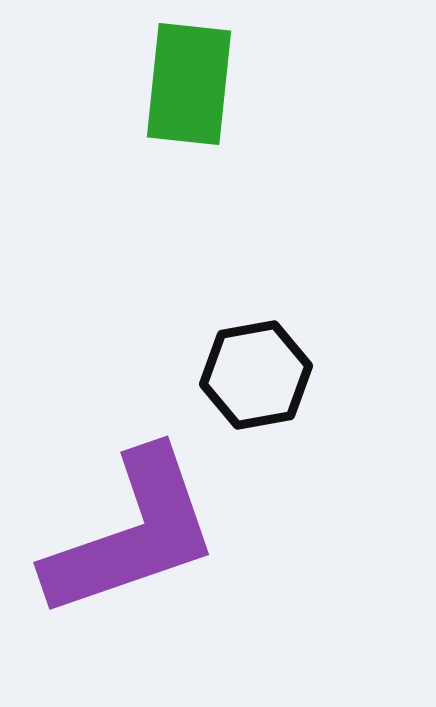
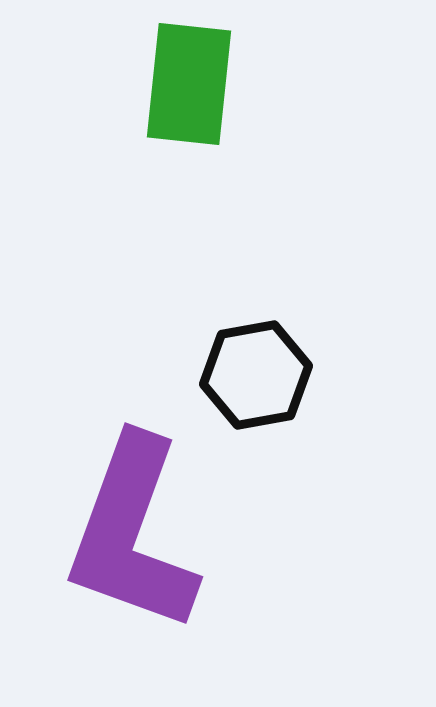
purple L-shape: rotated 129 degrees clockwise
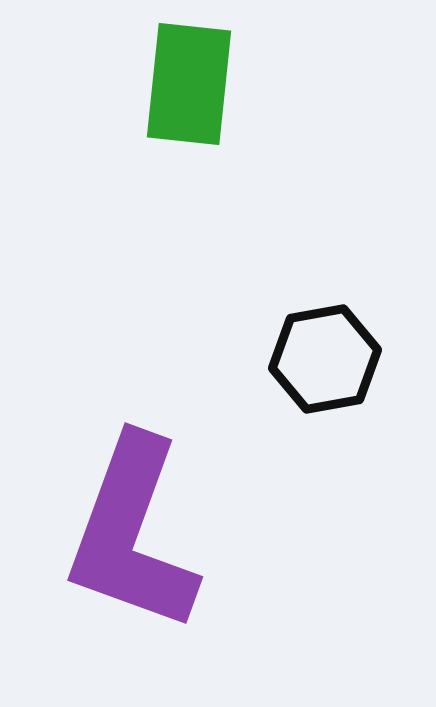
black hexagon: moved 69 px right, 16 px up
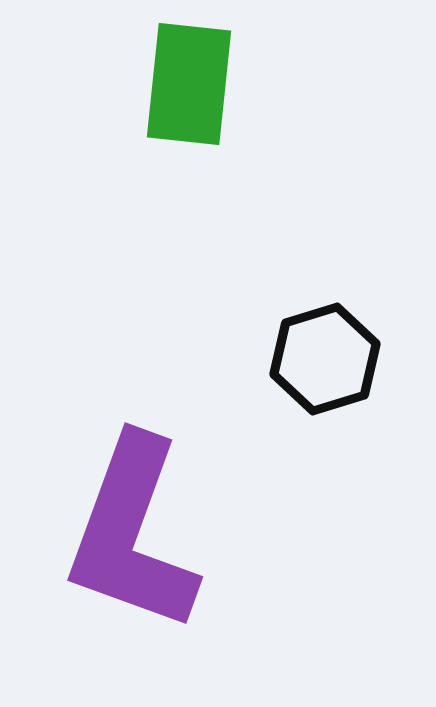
black hexagon: rotated 7 degrees counterclockwise
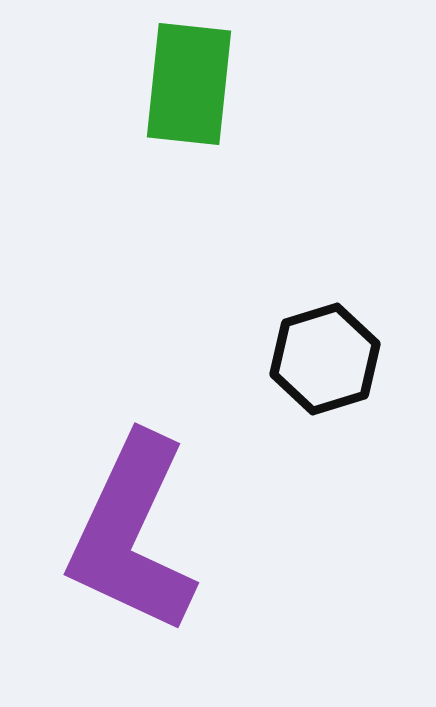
purple L-shape: rotated 5 degrees clockwise
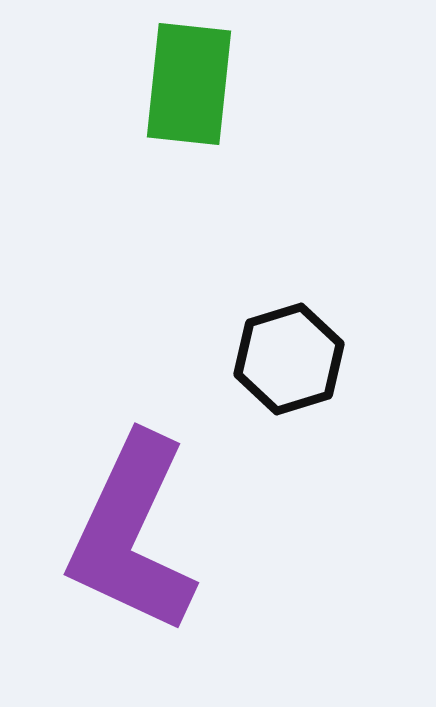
black hexagon: moved 36 px left
